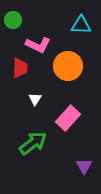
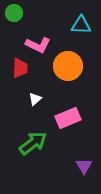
green circle: moved 1 px right, 7 px up
white triangle: rotated 16 degrees clockwise
pink rectangle: rotated 25 degrees clockwise
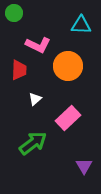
red trapezoid: moved 1 px left, 2 px down
pink rectangle: rotated 20 degrees counterclockwise
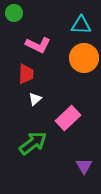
orange circle: moved 16 px right, 8 px up
red trapezoid: moved 7 px right, 4 px down
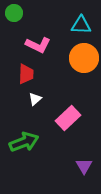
green arrow: moved 9 px left, 1 px up; rotated 16 degrees clockwise
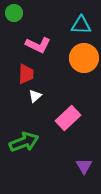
white triangle: moved 3 px up
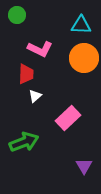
green circle: moved 3 px right, 2 px down
pink L-shape: moved 2 px right, 4 px down
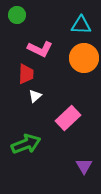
green arrow: moved 2 px right, 2 px down
